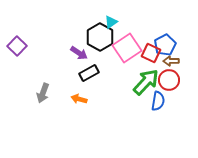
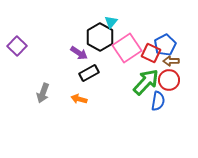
cyan triangle: rotated 16 degrees counterclockwise
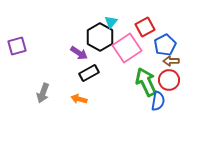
purple square: rotated 30 degrees clockwise
red square: moved 6 px left, 26 px up; rotated 36 degrees clockwise
green arrow: rotated 68 degrees counterclockwise
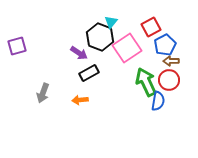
red square: moved 6 px right
black hexagon: rotated 8 degrees counterclockwise
orange arrow: moved 1 px right, 1 px down; rotated 21 degrees counterclockwise
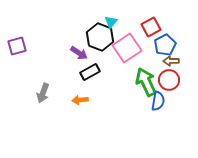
black rectangle: moved 1 px right, 1 px up
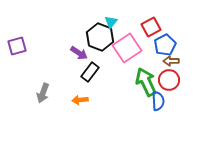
black rectangle: rotated 24 degrees counterclockwise
blue semicircle: rotated 12 degrees counterclockwise
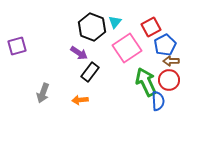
cyan triangle: moved 4 px right
black hexagon: moved 8 px left, 10 px up
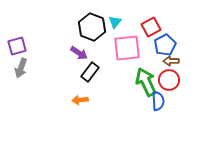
pink square: rotated 28 degrees clockwise
gray arrow: moved 22 px left, 25 px up
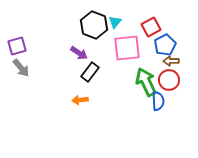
black hexagon: moved 2 px right, 2 px up
gray arrow: rotated 60 degrees counterclockwise
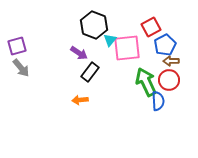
cyan triangle: moved 5 px left, 18 px down
